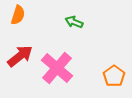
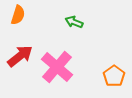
pink cross: moved 1 px up
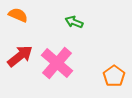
orange semicircle: rotated 84 degrees counterclockwise
pink cross: moved 4 px up
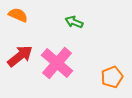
orange pentagon: moved 2 px left, 1 px down; rotated 15 degrees clockwise
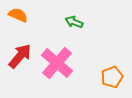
red arrow: rotated 12 degrees counterclockwise
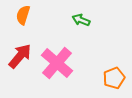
orange semicircle: moved 5 px right; rotated 96 degrees counterclockwise
green arrow: moved 7 px right, 2 px up
orange pentagon: moved 2 px right, 1 px down
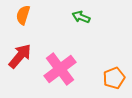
green arrow: moved 3 px up
pink cross: moved 3 px right, 6 px down; rotated 12 degrees clockwise
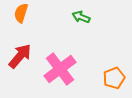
orange semicircle: moved 2 px left, 2 px up
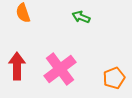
orange semicircle: moved 2 px right; rotated 36 degrees counterclockwise
red arrow: moved 3 px left, 10 px down; rotated 40 degrees counterclockwise
